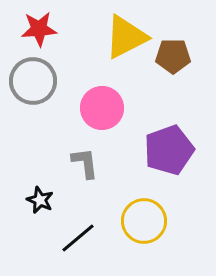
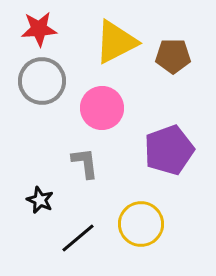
yellow triangle: moved 10 px left, 5 px down
gray circle: moved 9 px right
yellow circle: moved 3 px left, 3 px down
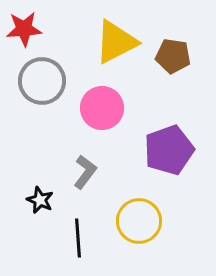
red star: moved 15 px left
brown pentagon: rotated 8 degrees clockwise
gray L-shape: moved 9 px down; rotated 44 degrees clockwise
yellow circle: moved 2 px left, 3 px up
black line: rotated 54 degrees counterclockwise
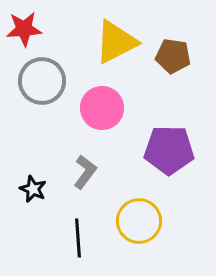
purple pentagon: rotated 21 degrees clockwise
black star: moved 7 px left, 11 px up
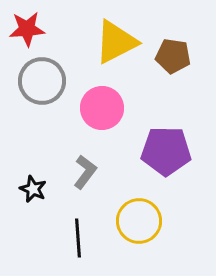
red star: moved 3 px right
purple pentagon: moved 3 px left, 1 px down
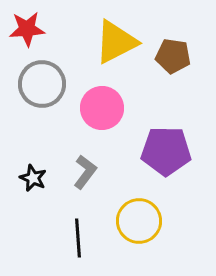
gray circle: moved 3 px down
black star: moved 11 px up
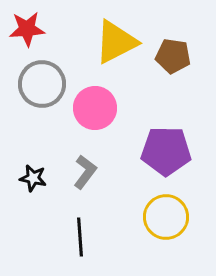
pink circle: moved 7 px left
black star: rotated 12 degrees counterclockwise
yellow circle: moved 27 px right, 4 px up
black line: moved 2 px right, 1 px up
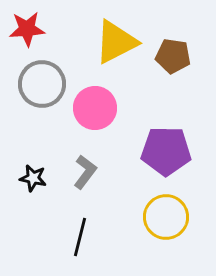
black line: rotated 18 degrees clockwise
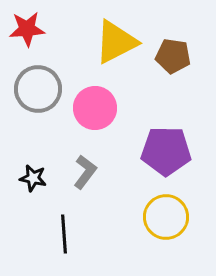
gray circle: moved 4 px left, 5 px down
black line: moved 16 px left, 3 px up; rotated 18 degrees counterclockwise
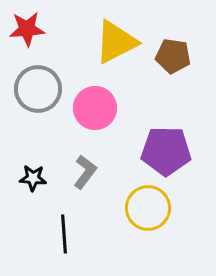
black star: rotated 8 degrees counterclockwise
yellow circle: moved 18 px left, 9 px up
